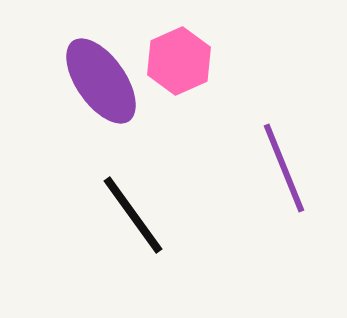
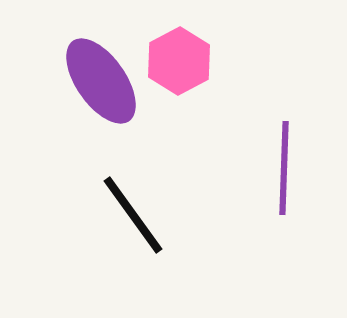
pink hexagon: rotated 4 degrees counterclockwise
purple line: rotated 24 degrees clockwise
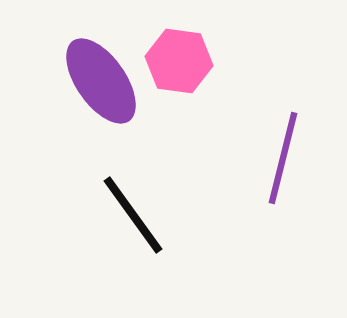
pink hexagon: rotated 24 degrees counterclockwise
purple line: moved 1 px left, 10 px up; rotated 12 degrees clockwise
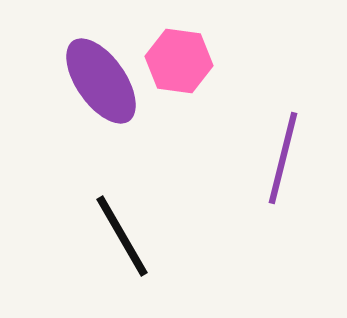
black line: moved 11 px left, 21 px down; rotated 6 degrees clockwise
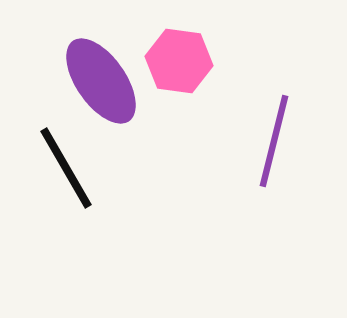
purple line: moved 9 px left, 17 px up
black line: moved 56 px left, 68 px up
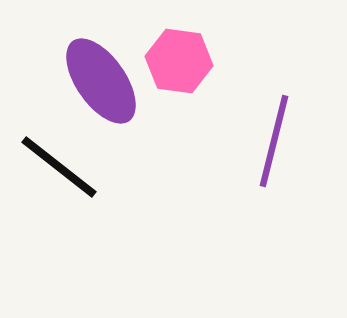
black line: moved 7 px left, 1 px up; rotated 22 degrees counterclockwise
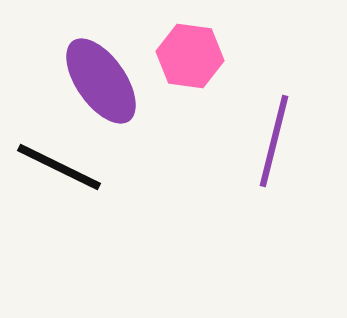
pink hexagon: moved 11 px right, 5 px up
black line: rotated 12 degrees counterclockwise
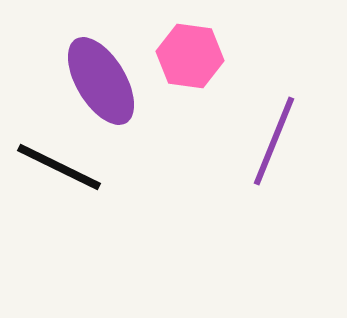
purple ellipse: rotated 4 degrees clockwise
purple line: rotated 8 degrees clockwise
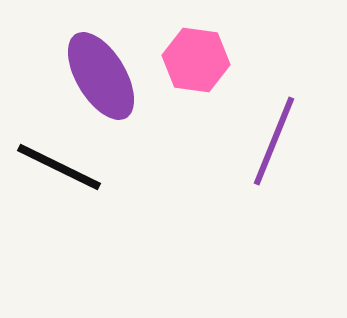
pink hexagon: moved 6 px right, 4 px down
purple ellipse: moved 5 px up
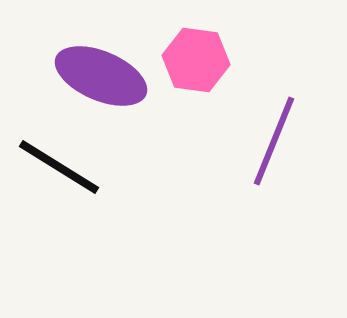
purple ellipse: rotated 36 degrees counterclockwise
black line: rotated 6 degrees clockwise
